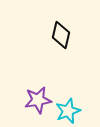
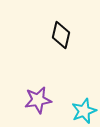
cyan star: moved 16 px right
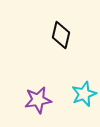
cyan star: moved 17 px up
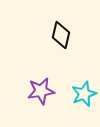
purple star: moved 3 px right, 9 px up
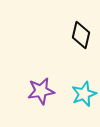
black diamond: moved 20 px right
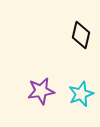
cyan star: moved 3 px left
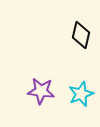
purple star: rotated 16 degrees clockwise
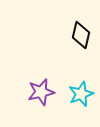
purple star: moved 1 px down; rotated 20 degrees counterclockwise
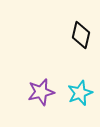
cyan star: moved 1 px left, 1 px up
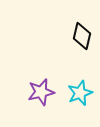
black diamond: moved 1 px right, 1 px down
